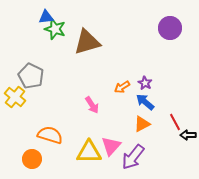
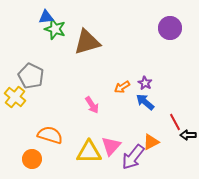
orange triangle: moved 9 px right, 18 px down
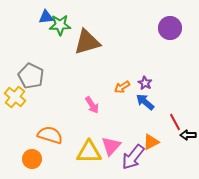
green star: moved 5 px right, 4 px up; rotated 20 degrees counterclockwise
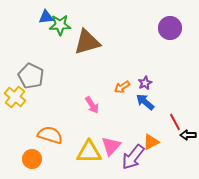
purple star: rotated 16 degrees clockwise
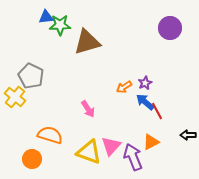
orange arrow: moved 2 px right
pink arrow: moved 4 px left, 4 px down
red line: moved 18 px left, 11 px up
yellow triangle: rotated 20 degrees clockwise
purple arrow: rotated 120 degrees clockwise
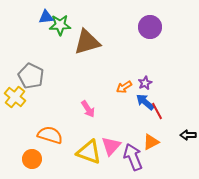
purple circle: moved 20 px left, 1 px up
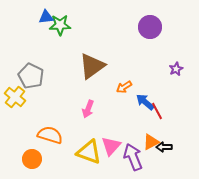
brown triangle: moved 5 px right, 24 px down; rotated 20 degrees counterclockwise
purple star: moved 31 px right, 14 px up
pink arrow: rotated 54 degrees clockwise
black arrow: moved 24 px left, 12 px down
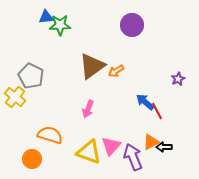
purple circle: moved 18 px left, 2 px up
purple star: moved 2 px right, 10 px down
orange arrow: moved 8 px left, 16 px up
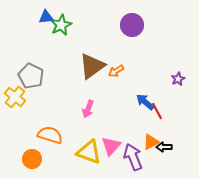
green star: moved 1 px right; rotated 25 degrees counterclockwise
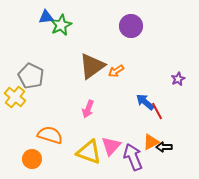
purple circle: moved 1 px left, 1 px down
